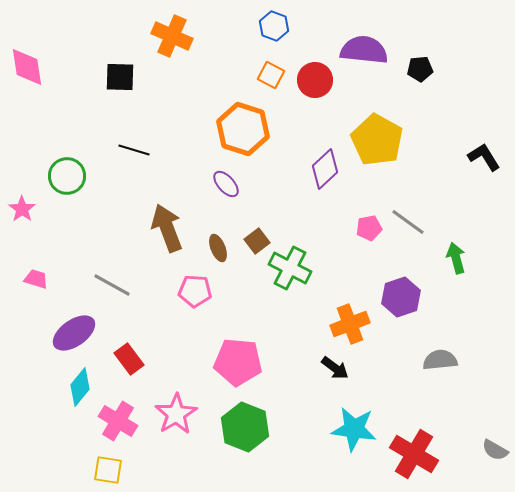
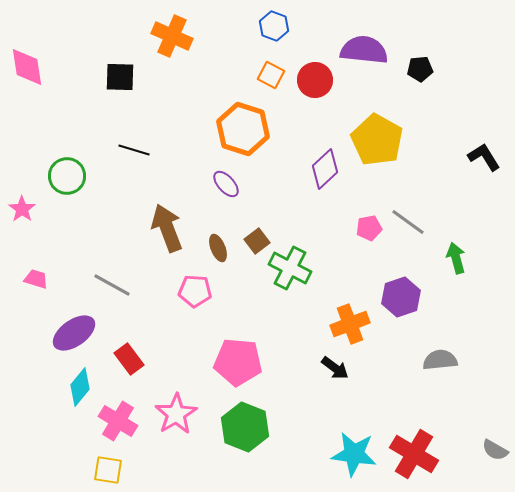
cyan star at (354, 429): moved 25 px down
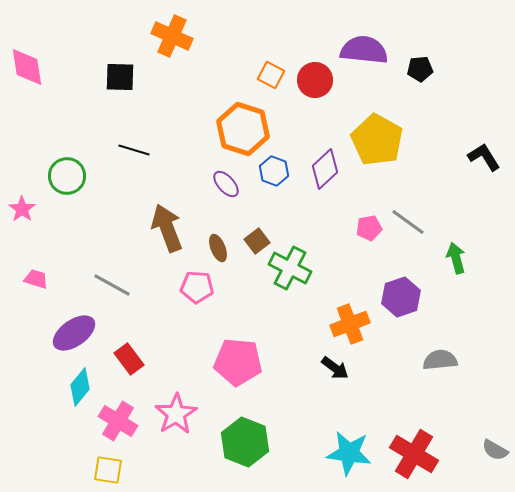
blue hexagon at (274, 26): moved 145 px down
pink pentagon at (195, 291): moved 2 px right, 4 px up
green hexagon at (245, 427): moved 15 px down
cyan star at (354, 454): moved 5 px left, 1 px up
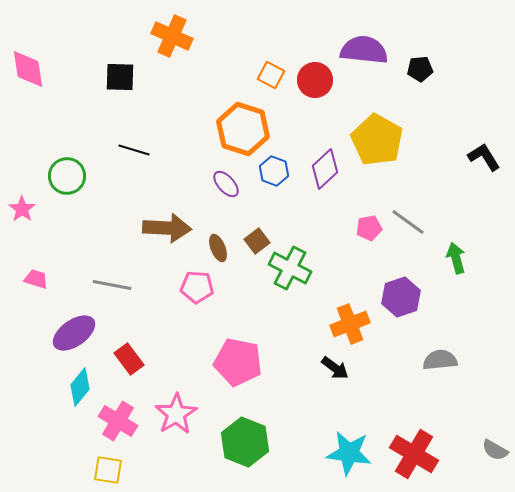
pink diamond at (27, 67): moved 1 px right, 2 px down
brown arrow at (167, 228): rotated 114 degrees clockwise
gray line at (112, 285): rotated 18 degrees counterclockwise
pink pentagon at (238, 362): rotated 6 degrees clockwise
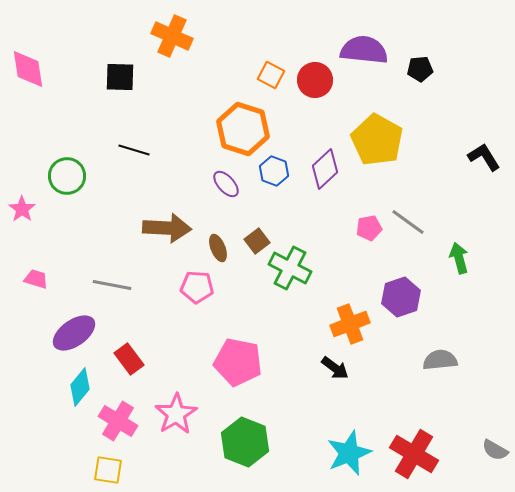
green arrow at (456, 258): moved 3 px right
cyan star at (349, 453): rotated 30 degrees counterclockwise
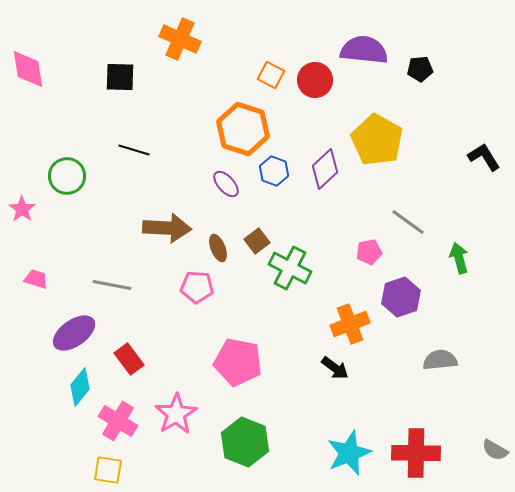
orange cross at (172, 36): moved 8 px right, 3 px down
pink pentagon at (369, 228): moved 24 px down
red cross at (414, 454): moved 2 px right, 1 px up; rotated 30 degrees counterclockwise
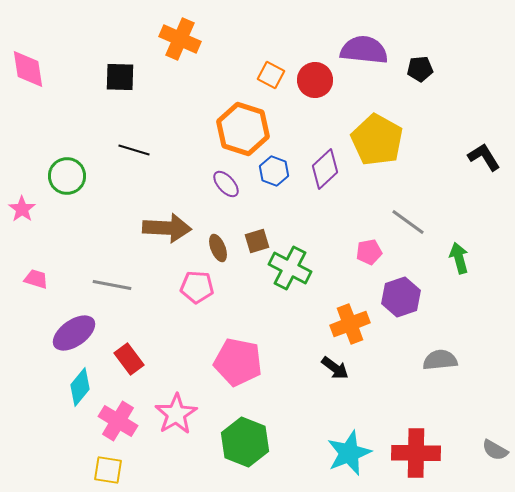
brown square at (257, 241): rotated 20 degrees clockwise
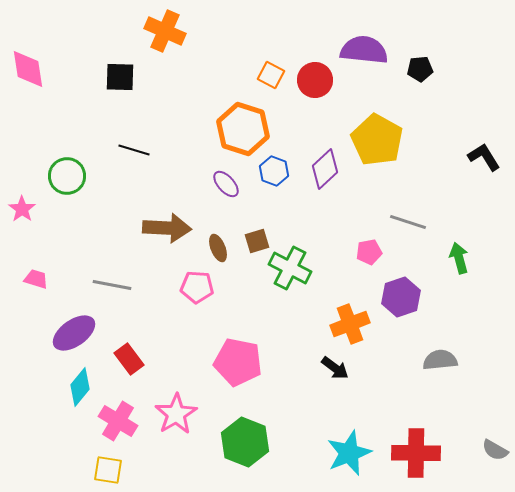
orange cross at (180, 39): moved 15 px left, 8 px up
gray line at (408, 222): rotated 18 degrees counterclockwise
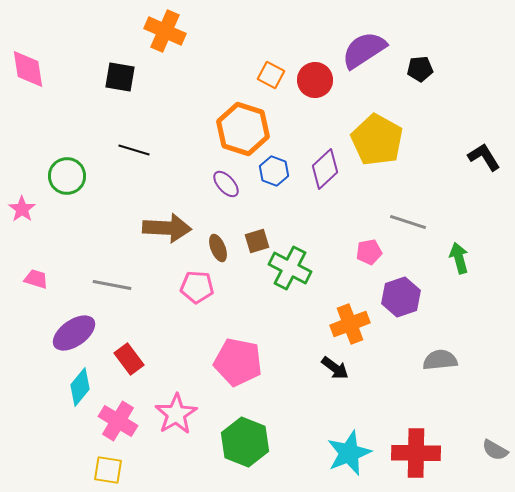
purple semicircle at (364, 50): rotated 39 degrees counterclockwise
black square at (120, 77): rotated 8 degrees clockwise
